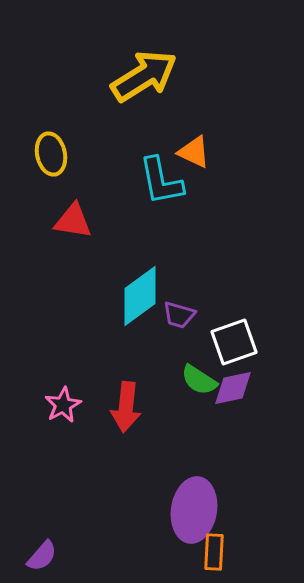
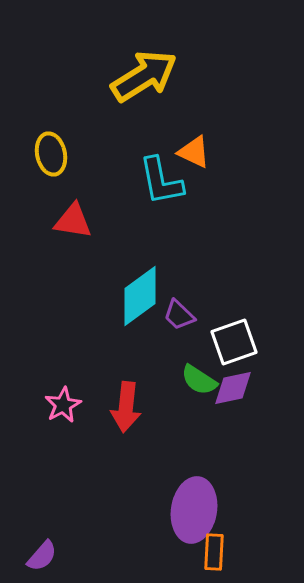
purple trapezoid: rotated 28 degrees clockwise
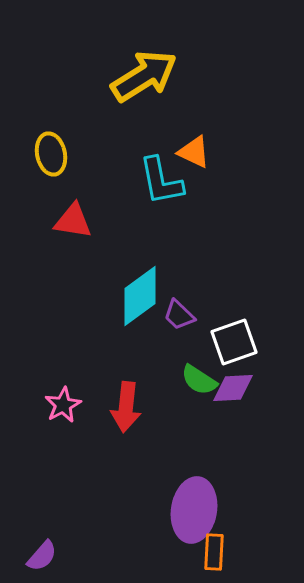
purple diamond: rotated 9 degrees clockwise
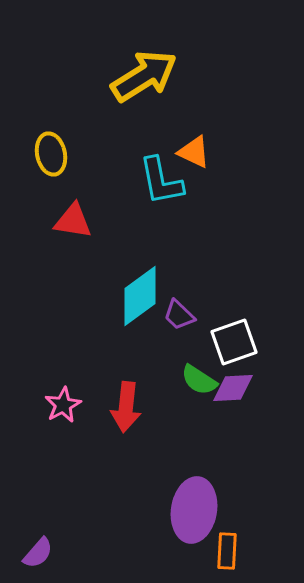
orange rectangle: moved 13 px right, 1 px up
purple semicircle: moved 4 px left, 3 px up
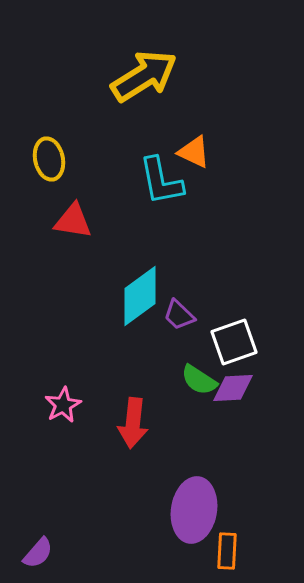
yellow ellipse: moved 2 px left, 5 px down
red arrow: moved 7 px right, 16 px down
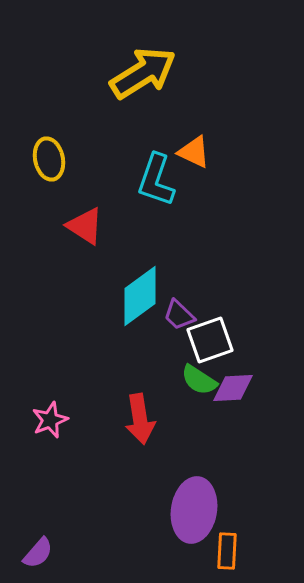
yellow arrow: moved 1 px left, 3 px up
cyan L-shape: moved 5 px left, 1 px up; rotated 30 degrees clockwise
red triangle: moved 12 px right, 5 px down; rotated 24 degrees clockwise
white square: moved 24 px left, 2 px up
pink star: moved 13 px left, 15 px down; rotated 6 degrees clockwise
red arrow: moved 7 px right, 4 px up; rotated 15 degrees counterclockwise
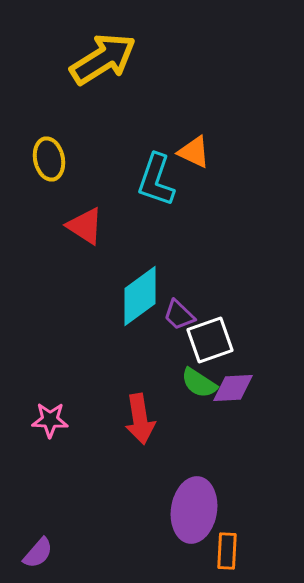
yellow arrow: moved 40 px left, 14 px up
green semicircle: moved 3 px down
pink star: rotated 24 degrees clockwise
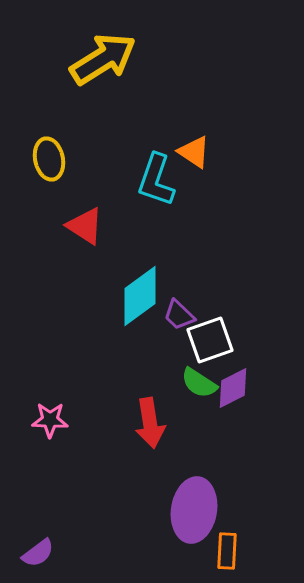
orange triangle: rotated 9 degrees clockwise
purple diamond: rotated 24 degrees counterclockwise
red arrow: moved 10 px right, 4 px down
purple semicircle: rotated 12 degrees clockwise
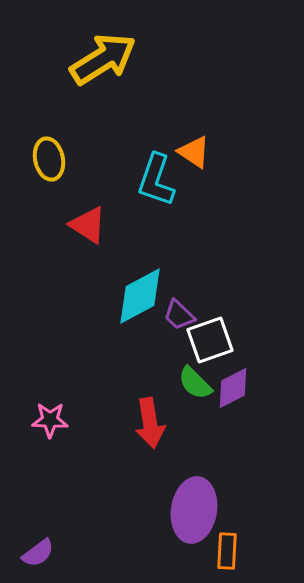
red triangle: moved 3 px right, 1 px up
cyan diamond: rotated 8 degrees clockwise
green semicircle: moved 4 px left; rotated 12 degrees clockwise
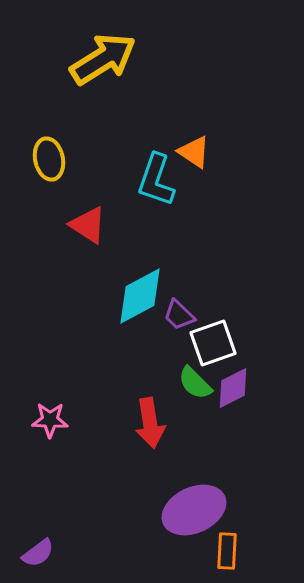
white square: moved 3 px right, 3 px down
purple ellipse: rotated 56 degrees clockwise
